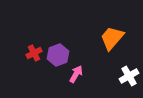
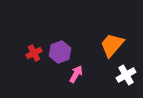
orange trapezoid: moved 7 px down
purple hexagon: moved 2 px right, 3 px up
white cross: moved 3 px left, 1 px up
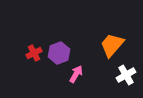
purple hexagon: moved 1 px left, 1 px down
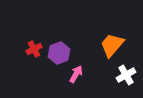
red cross: moved 4 px up
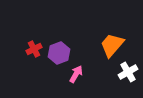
white cross: moved 2 px right, 3 px up
